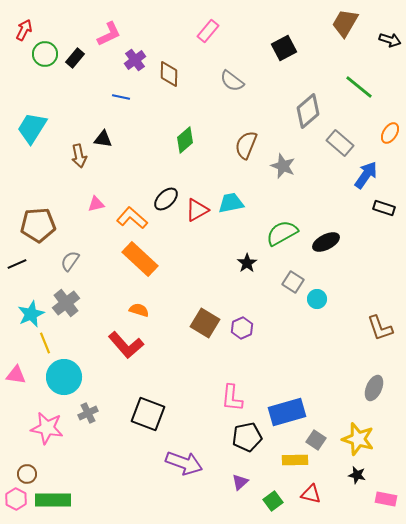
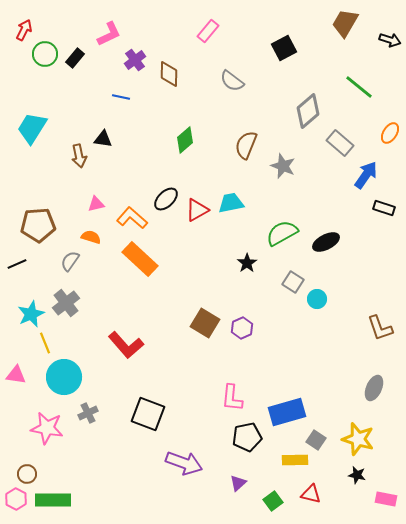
orange semicircle at (139, 310): moved 48 px left, 73 px up
purple triangle at (240, 482): moved 2 px left, 1 px down
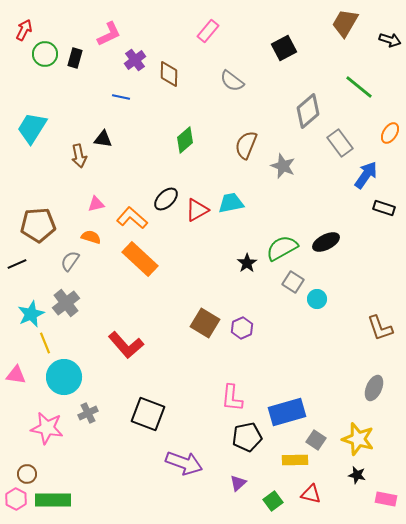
black rectangle at (75, 58): rotated 24 degrees counterclockwise
gray rectangle at (340, 143): rotated 12 degrees clockwise
green semicircle at (282, 233): moved 15 px down
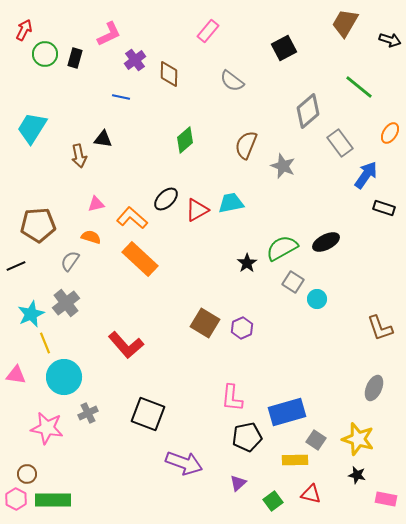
black line at (17, 264): moved 1 px left, 2 px down
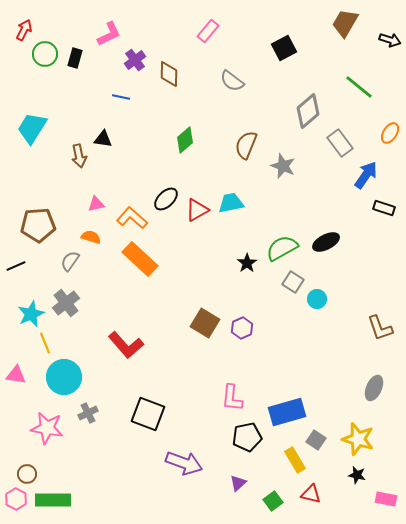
yellow rectangle at (295, 460): rotated 60 degrees clockwise
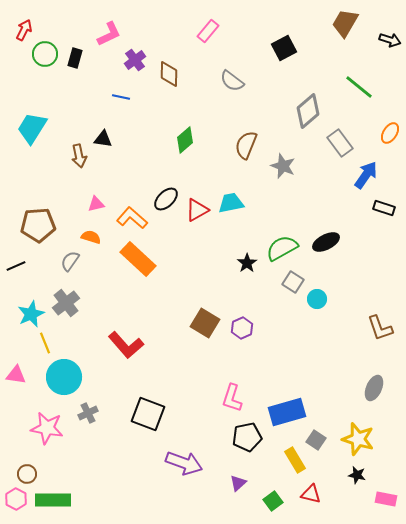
orange rectangle at (140, 259): moved 2 px left
pink L-shape at (232, 398): rotated 12 degrees clockwise
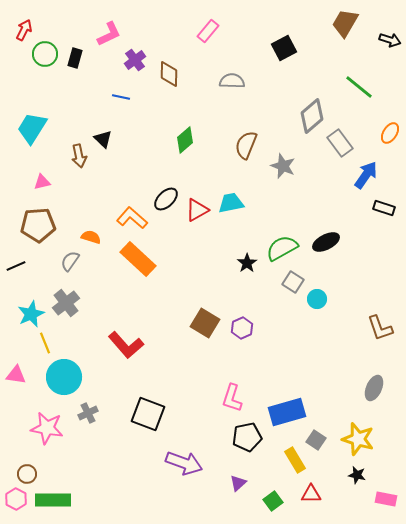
gray semicircle at (232, 81): rotated 145 degrees clockwise
gray diamond at (308, 111): moved 4 px right, 5 px down
black triangle at (103, 139): rotated 36 degrees clockwise
pink triangle at (96, 204): moved 54 px left, 22 px up
red triangle at (311, 494): rotated 15 degrees counterclockwise
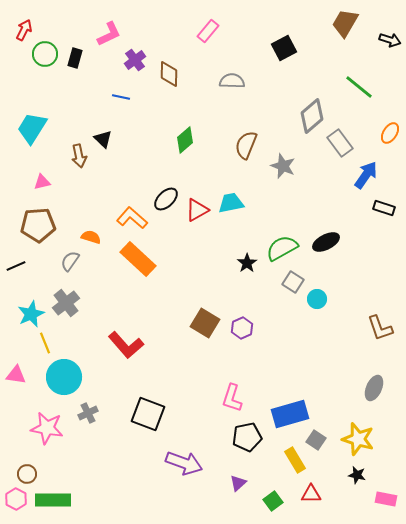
blue rectangle at (287, 412): moved 3 px right, 2 px down
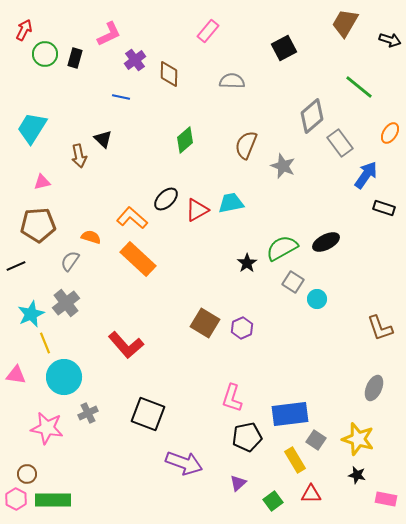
blue rectangle at (290, 414): rotated 9 degrees clockwise
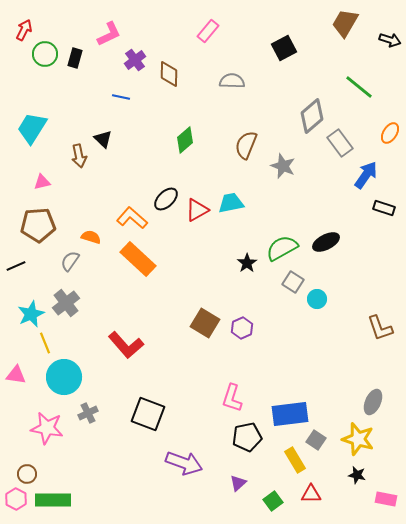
gray ellipse at (374, 388): moved 1 px left, 14 px down
